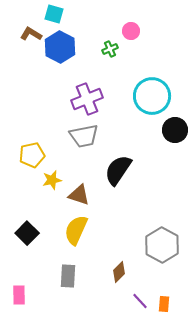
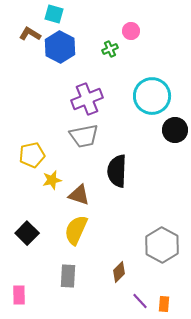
brown L-shape: moved 1 px left
black semicircle: moved 1 px left, 1 px down; rotated 32 degrees counterclockwise
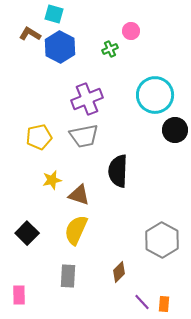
cyan circle: moved 3 px right, 1 px up
yellow pentagon: moved 7 px right, 18 px up
black semicircle: moved 1 px right
gray hexagon: moved 5 px up
purple line: moved 2 px right, 1 px down
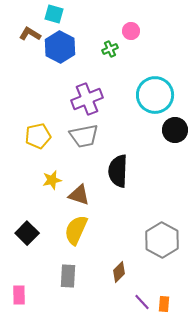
yellow pentagon: moved 1 px left, 1 px up
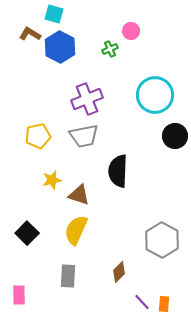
black circle: moved 6 px down
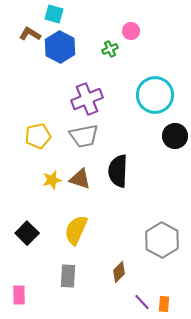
brown triangle: moved 1 px right, 16 px up
